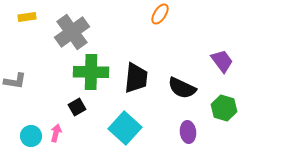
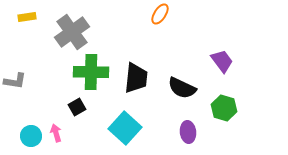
pink arrow: rotated 30 degrees counterclockwise
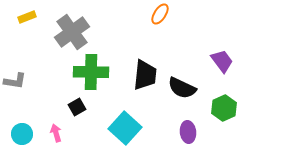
yellow rectangle: rotated 12 degrees counterclockwise
black trapezoid: moved 9 px right, 3 px up
green hexagon: rotated 20 degrees clockwise
cyan circle: moved 9 px left, 2 px up
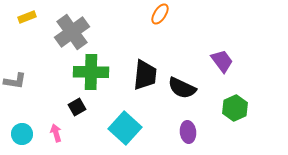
green hexagon: moved 11 px right
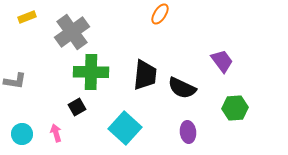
green hexagon: rotated 20 degrees clockwise
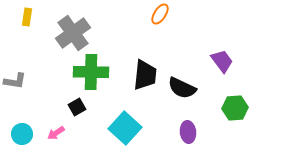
yellow rectangle: rotated 60 degrees counterclockwise
gray cross: moved 1 px right, 1 px down
pink arrow: rotated 108 degrees counterclockwise
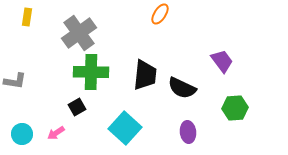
gray cross: moved 6 px right
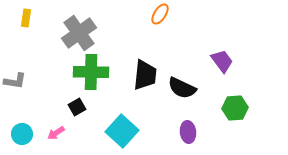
yellow rectangle: moved 1 px left, 1 px down
cyan square: moved 3 px left, 3 px down
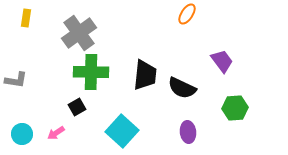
orange ellipse: moved 27 px right
gray L-shape: moved 1 px right, 1 px up
